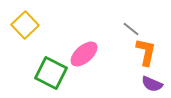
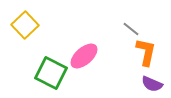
pink ellipse: moved 2 px down
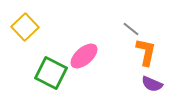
yellow square: moved 2 px down
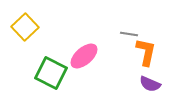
gray line: moved 2 px left, 5 px down; rotated 30 degrees counterclockwise
purple semicircle: moved 2 px left
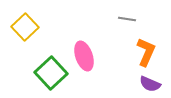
gray line: moved 2 px left, 15 px up
orange L-shape: rotated 12 degrees clockwise
pink ellipse: rotated 68 degrees counterclockwise
green square: rotated 20 degrees clockwise
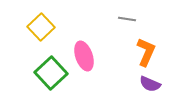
yellow square: moved 16 px right
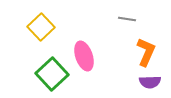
green square: moved 1 px right, 1 px down
purple semicircle: moved 2 px up; rotated 25 degrees counterclockwise
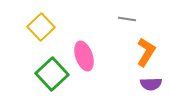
orange L-shape: rotated 8 degrees clockwise
purple semicircle: moved 1 px right, 2 px down
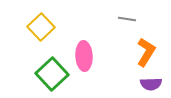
pink ellipse: rotated 16 degrees clockwise
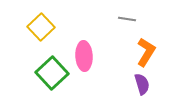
green square: moved 1 px up
purple semicircle: moved 9 px left; rotated 105 degrees counterclockwise
